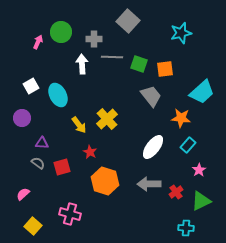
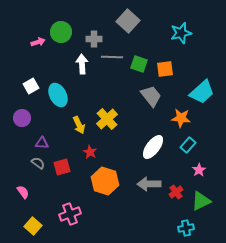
pink arrow: rotated 48 degrees clockwise
yellow arrow: rotated 12 degrees clockwise
pink semicircle: moved 2 px up; rotated 96 degrees clockwise
pink cross: rotated 35 degrees counterclockwise
cyan cross: rotated 14 degrees counterclockwise
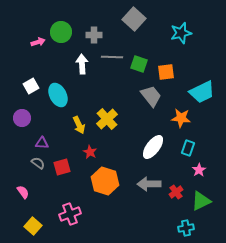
gray square: moved 6 px right, 2 px up
gray cross: moved 4 px up
orange square: moved 1 px right, 3 px down
cyan trapezoid: rotated 16 degrees clockwise
cyan rectangle: moved 3 px down; rotated 21 degrees counterclockwise
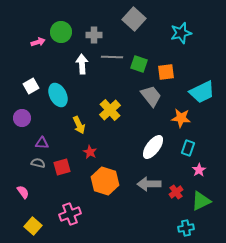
yellow cross: moved 3 px right, 9 px up
gray semicircle: rotated 24 degrees counterclockwise
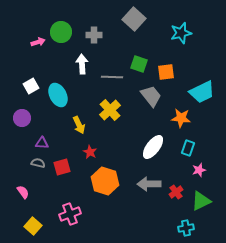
gray line: moved 20 px down
pink star: rotated 16 degrees clockwise
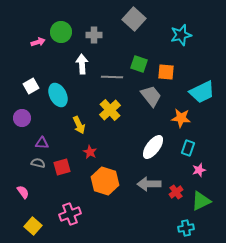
cyan star: moved 2 px down
orange square: rotated 12 degrees clockwise
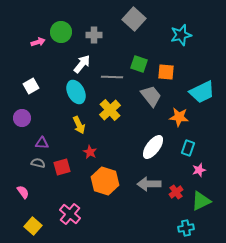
white arrow: rotated 42 degrees clockwise
cyan ellipse: moved 18 px right, 3 px up
orange star: moved 2 px left, 1 px up
pink cross: rotated 30 degrees counterclockwise
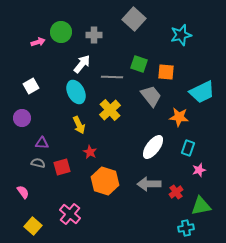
green triangle: moved 5 px down; rotated 15 degrees clockwise
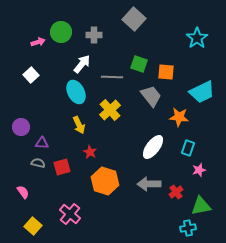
cyan star: moved 16 px right, 3 px down; rotated 20 degrees counterclockwise
white square: moved 11 px up; rotated 14 degrees counterclockwise
purple circle: moved 1 px left, 9 px down
cyan cross: moved 2 px right
